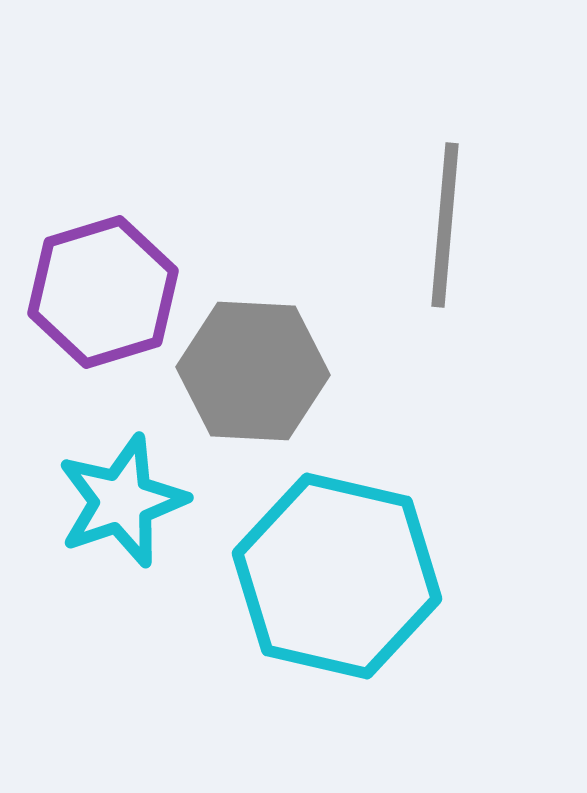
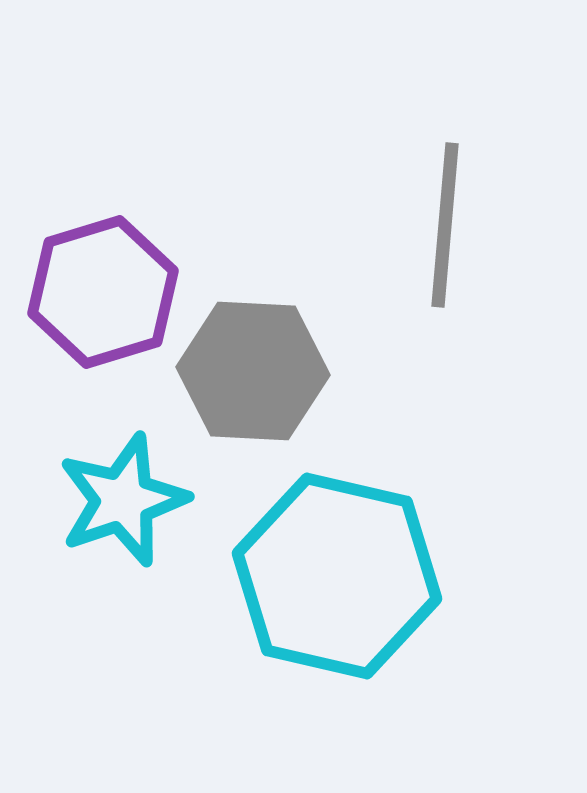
cyan star: moved 1 px right, 1 px up
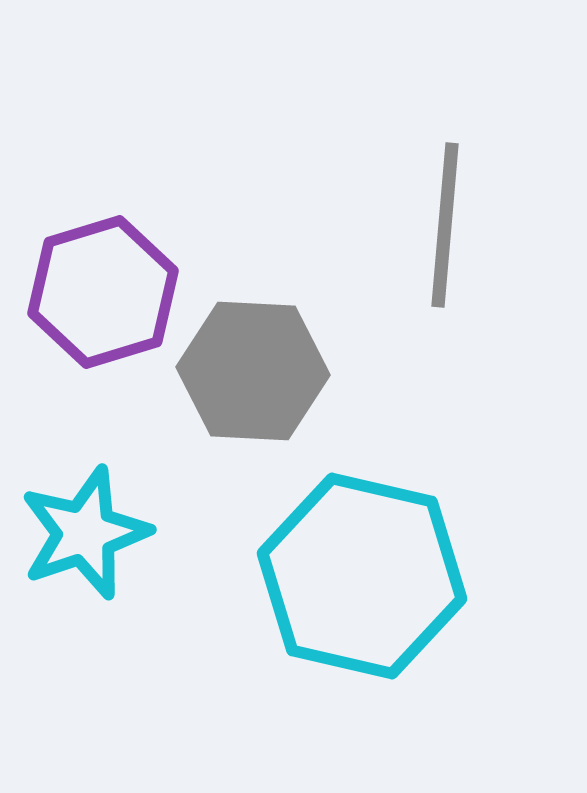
cyan star: moved 38 px left, 33 px down
cyan hexagon: moved 25 px right
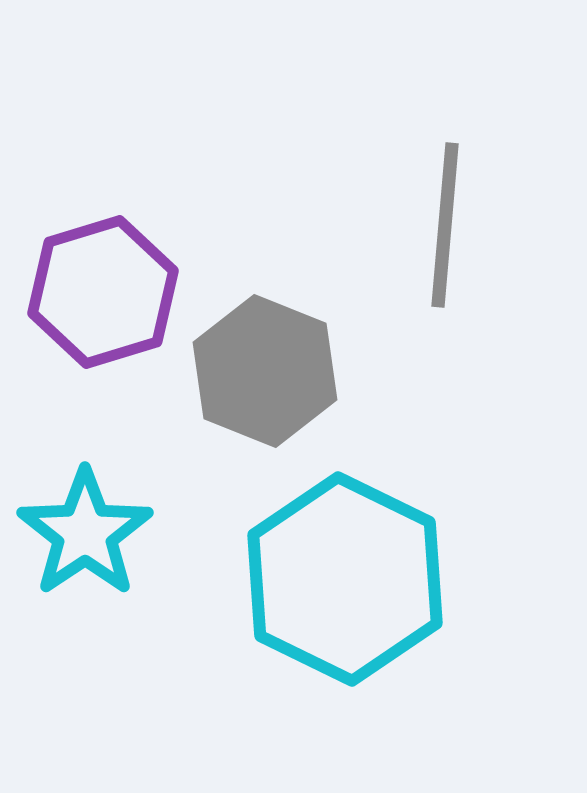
gray hexagon: moved 12 px right; rotated 19 degrees clockwise
cyan star: rotated 15 degrees counterclockwise
cyan hexagon: moved 17 px left, 3 px down; rotated 13 degrees clockwise
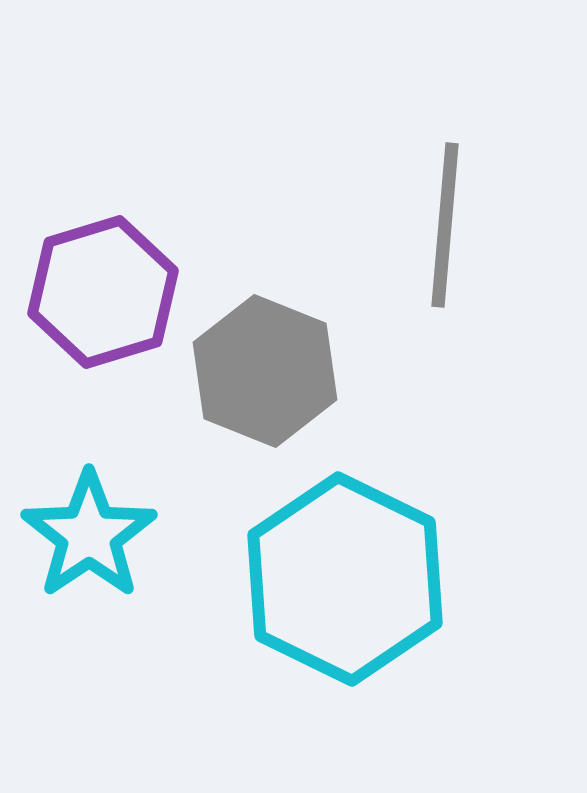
cyan star: moved 4 px right, 2 px down
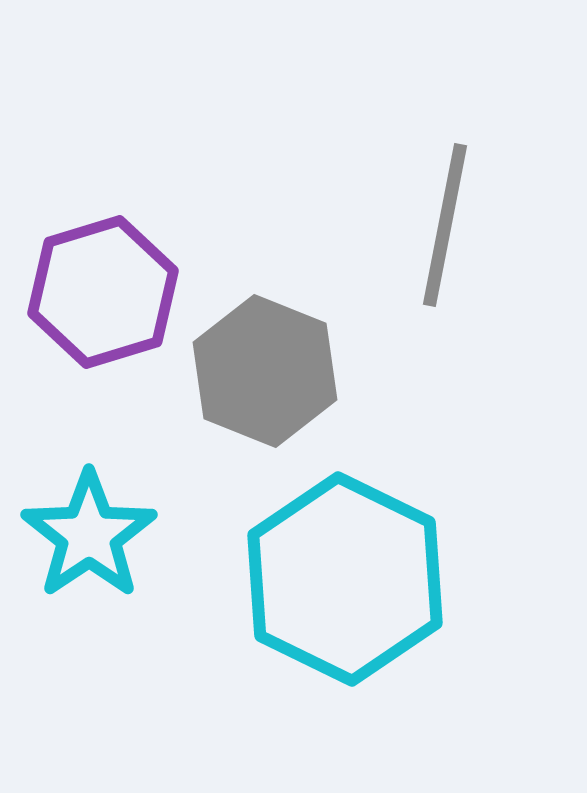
gray line: rotated 6 degrees clockwise
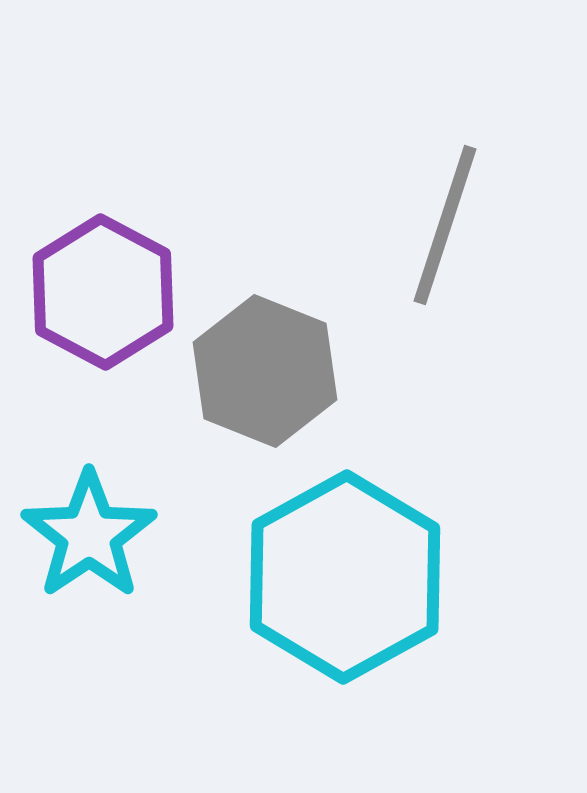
gray line: rotated 7 degrees clockwise
purple hexagon: rotated 15 degrees counterclockwise
cyan hexagon: moved 2 px up; rotated 5 degrees clockwise
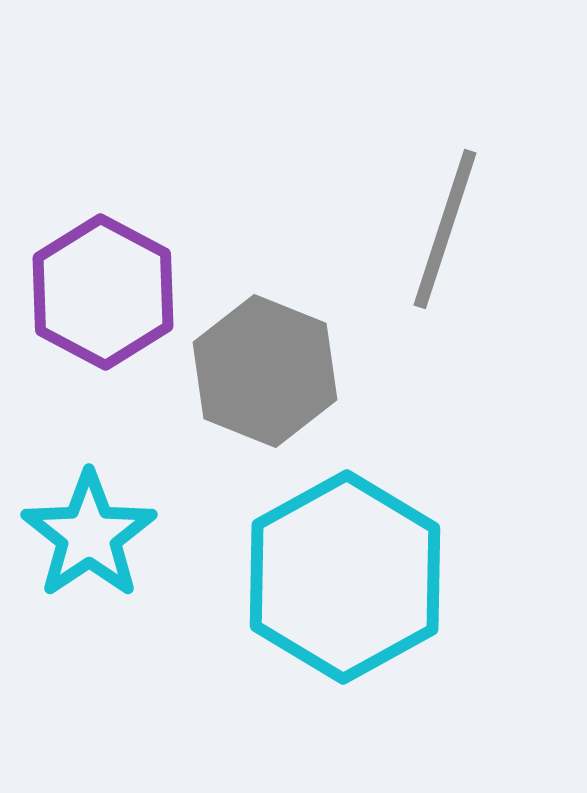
gray line: moved 4 px down
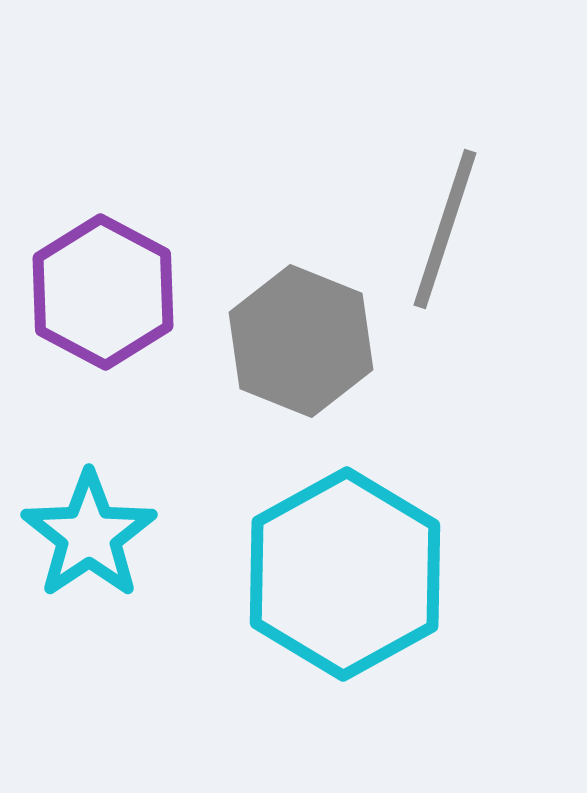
gray hexagon: moved 36 px right, 30 px up
cyan hexagon: moved 3 px up
